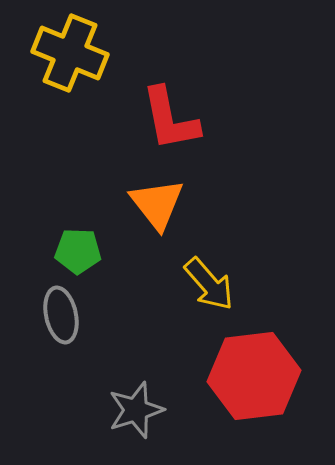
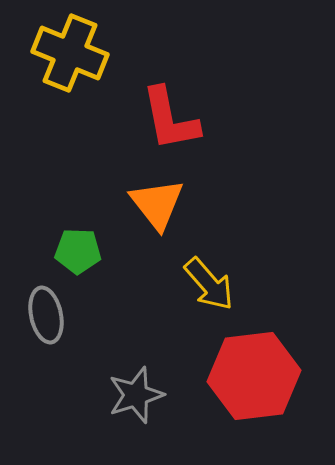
gray ellipse: moved 15 px left
gray star: moved 15 px up
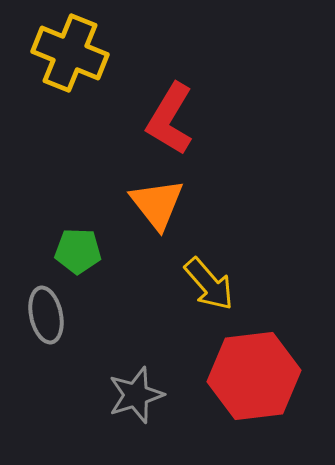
red L-shape: rotated 42 degrees clockwise
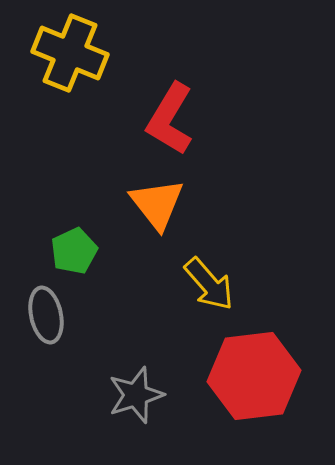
green pentagon: moved 4 px left; rotated 27 degrees counterclockwise
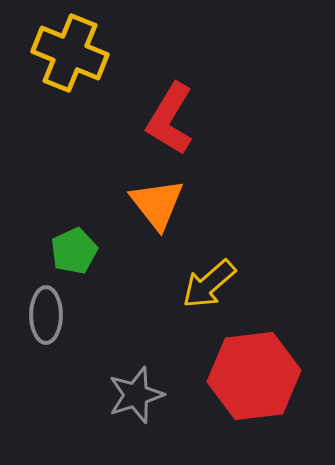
yellow arrow: rotated 90 degrees clockwise
gray ellipse: rotated 12 degrees clockwise
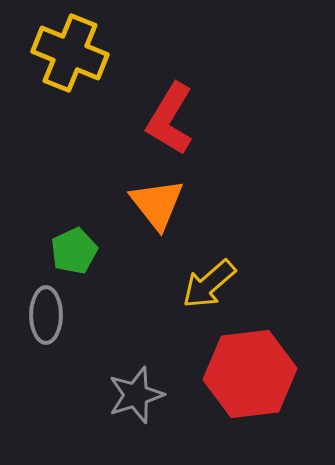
red hexagon: moved 4 px left, 2 px up
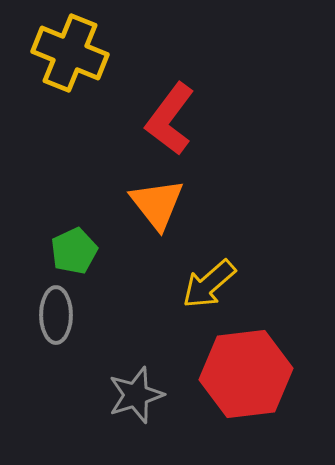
red L-shape: rotated 6 degrees clockwise
gray ellipse: moved 10 px right
red hexagon: moved 4 px left
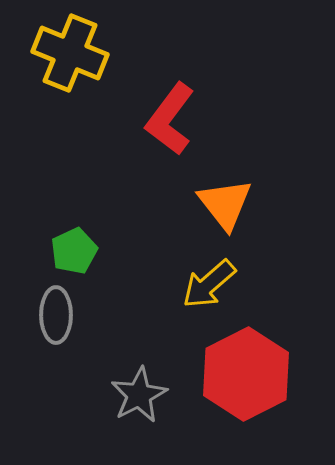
orange triangle: moved 68 px right
red hexagon: rotated 20 degrees counterclockwise
gray star: moved 3 px right; rotated 10 degrees counterclockwise
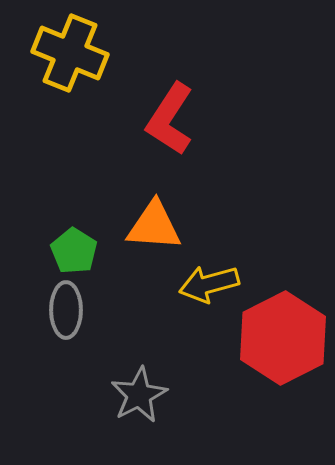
red L-shape: rotated 4 degrees counterclockwise
orange triangle: moved 71 px left, 22 px down; rotated 48 degrees counterclockwise
green pentagon: rotated 15 degrees counterclockwise
yellow arrow: rotated 26 degrees clockwise
gray ellipse: moved 10 px right, 5 px up
red hexagon: moved 37 px right, 36 px up
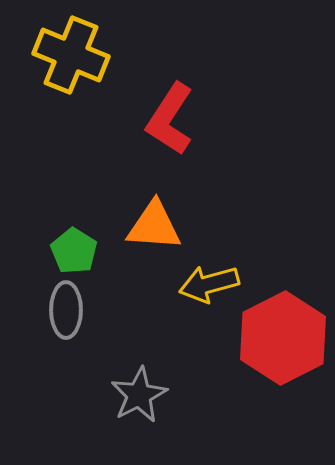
yellow cross: moved 1 px right, 2 px down
